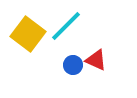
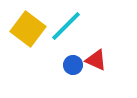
yellow square: moved 5 px up
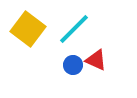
cyan line: moved 8 px right, 3 px down
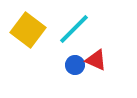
yellow square: moved 1 px down
blue circle: moved 2 px right
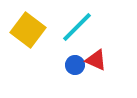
cyan line: moved 3 px right, 2 px up
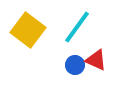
cyan line: rotated 9 degrees counterclockwise
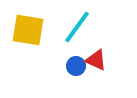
yellow square: rotated 28 degrees counterclockwise
blue circle: moved 1 px right, 1 px down
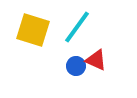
yellow square: moved 5 px right; rotated 8 degrees clockwise
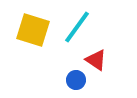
red triangle: rotated 10 degrees clockwise
blue circle: moved 14 px down
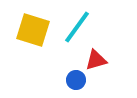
red triangle: rotated 50 degrees counterclockwise
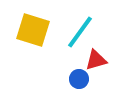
cyan line: moved 3 px right, 5 px down
blue circle: moved 3 px right, 1 px up
